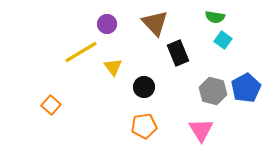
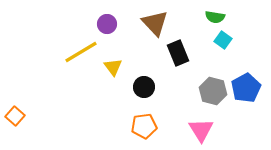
orange square: moved 36 px left, 11 px down
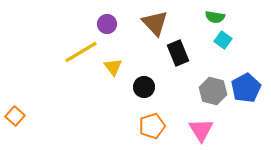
orange pentagon: moved 8 px right; rotated 10 degrees counterclockwise
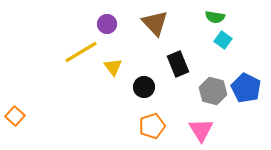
black rectangle: moved 11 px down
blue pentagon: rotated 16 degrees counterclockwise
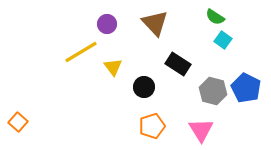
green semicircle: rotated 24 degrees clockwise
black rectangle: rotated 35 degrees counterclockwise
orange square: moved 3 px right, 6 px down
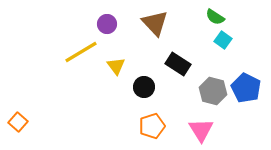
yellow triangle: moved 3 px right, 1 px up
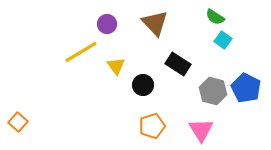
black circle: moved 1 px left, 2 px up
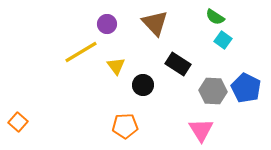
gray hexagon: rotated 12 degrees counterclockwise
orange pentagon: moved 27 px left; rotated 15 degrees clockwise
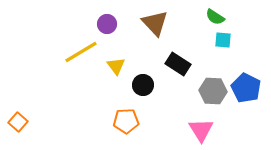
cyan square: rotated 30 degrees counterclockwise
orange pentagon: moved 1 px right, 5 px up
